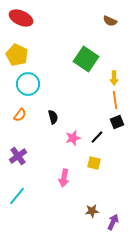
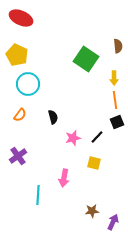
brown semicircle: moved 8 px right, 25 px down; rotated 120 degrees counterclockwise
cyan line: moved 21 px right, 1 px up; rotated 36 degrees counterclockwise
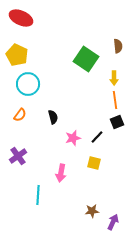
pink arrow: moved 3 px left, 5 px up
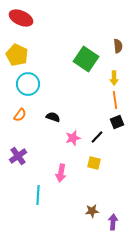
black semicircle: rotated 56 degrees counterclockwise
purple arrow: rotated 21 degrees counterclockwise
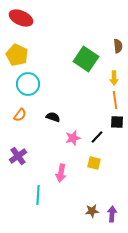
black square: rotated 24 degrees clockwise
purple arrow: moved 1 px left, 8 px up
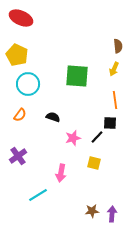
green square: moved 9 px left, 17 px down; rotated 30 degrees counterclockwise
yellow arrow: moved 9 px up; rotated 24 degrees clockwise
black square: moved 7 px left, 1 px down
cyan line: rotated 54 degrees clockwise
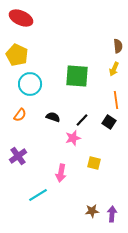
cyan circle: moved 2 px right
orange line: moved 1 px right
black square: moved 1 px left, 1 px up; rotated 32 degrees clockwise
black line: moved 15 px left, 17 px up
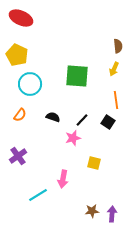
black square: moved 1 px left
pink arrow: moved 2 px right, 6 px down
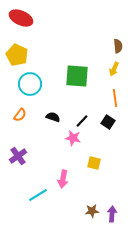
orange line: moved 1 px left, 2 px up
black line: moved 1 px down
pink star: rotated 28 degrees clockwise
